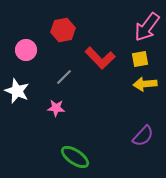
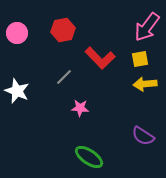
pink circle: moved 9 px left, 17 px up
pink star: moved 24 px right
purple semicircle: rotated 80 degrees clockwise
green ellipse: moved 14 px right
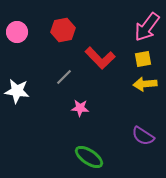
pink circle: moved 1 px up
yellow square: moved 3 px right
white star: rotated 15 degrees counterclockwise
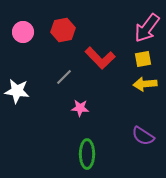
pink arrow: moved 1 px down
pink circle: moved 6 px right
green ellipse: moved 2 px left, 3 px up; rotated 56 degrees clockwise
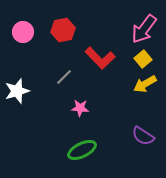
pink arrow: moved 3 px left, 1 px down
yellow square: rotated 30 degrees counterclockwise
yellow arrow: rotated 25 degrees counterclockwise
white star: rotated 25 degrees counterclockwise
green ellipse: moved 5 px left, 4 px up; rotated 64 degrees clockwise
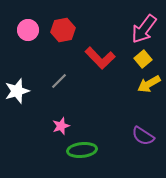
pink circle: moved 5 px right, 2 px up
gray line: moved 5 px left, 4 px down
yellow arrow: moved 4 px right
pink star: moved 19 px left, 18 px down; rotated 24 degrees counterclockwise
green ellipse: rotated 20 degrees clockwise
